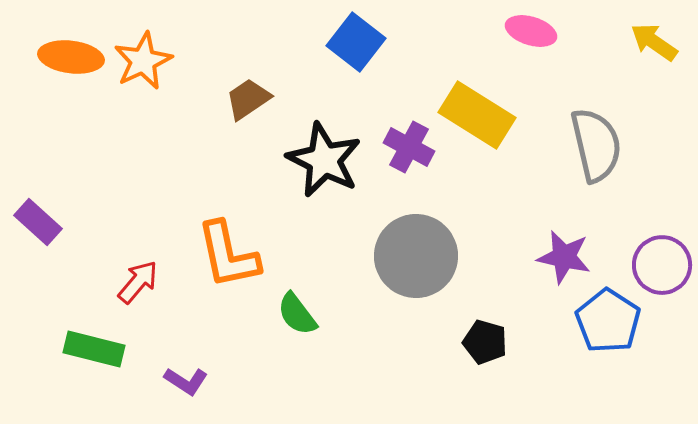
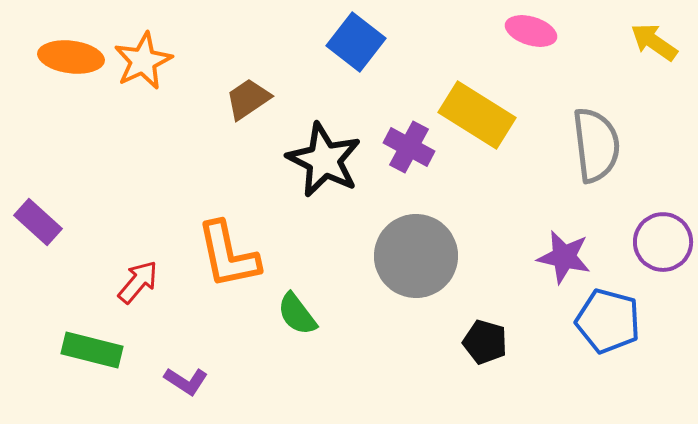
gray semicircle: rotated 6 degrees clockwise
purple circle: moved 1 px right, 23 px up
blue pentagon: rotated 18 degrees counterclockwise
green rectangle: moved 2 px left, 1 px down
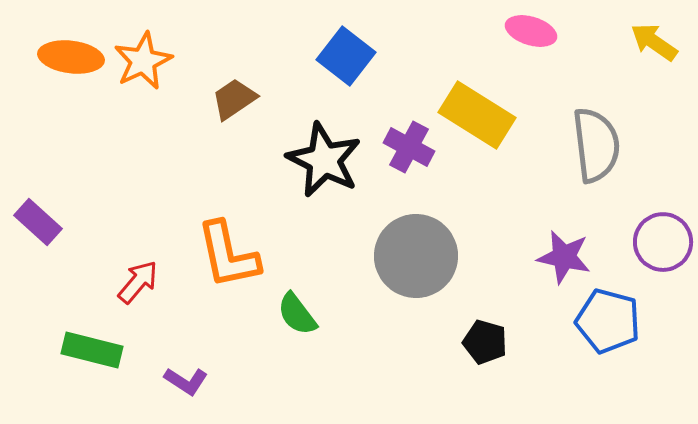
blue square: moved 10 px left, 14 px down
brown trapezoid: moved 14 px left
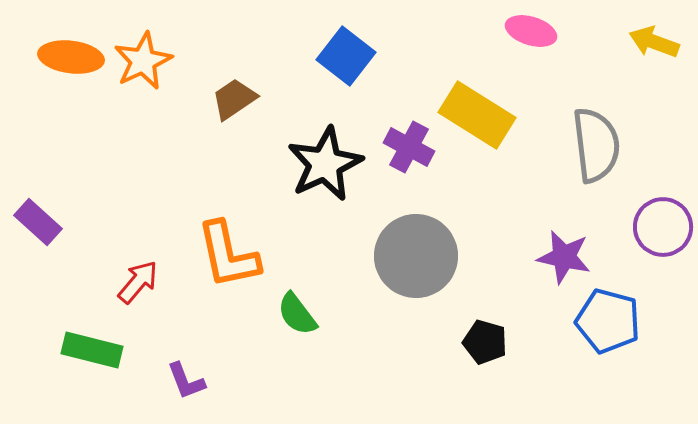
yellow arrow: rotated 15 degrees counterclockwise
black star: moved 1 px right, 4 px down; rotated 20 degrees clockwise
purple circle: moved 15 px up
purple L-shape: rotated 36 degrees clockwise
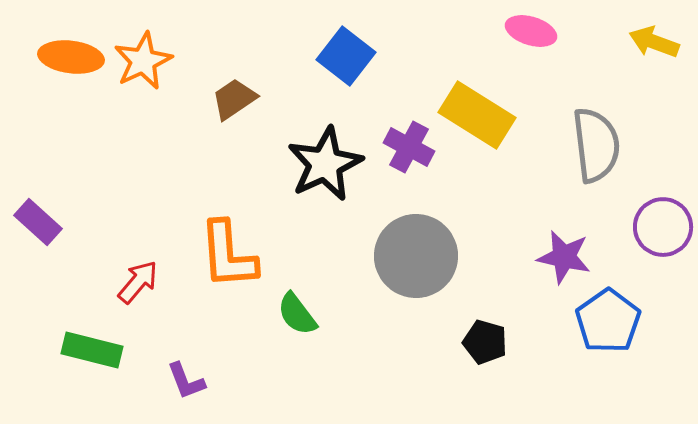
orange L-shape: rotated 8 degrees clockwise
blue pentagon: rotated 22 degrees clockwise
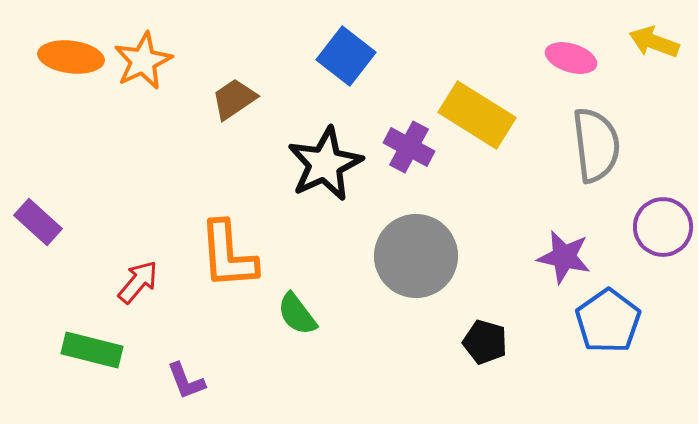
pink ellipse: moved 40 px right, 27 px down
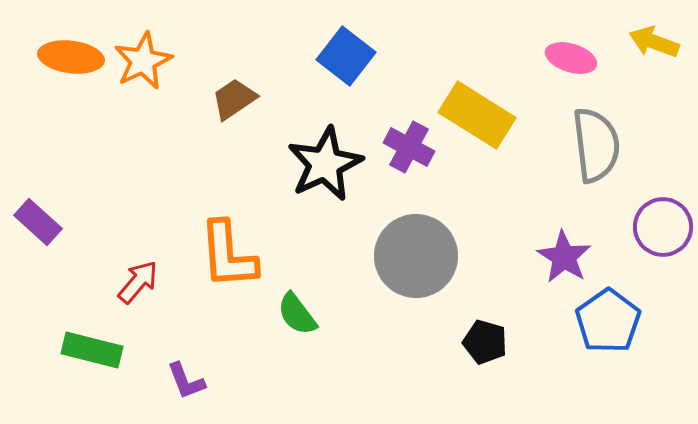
purple star: rotated 20 degrees clockwise
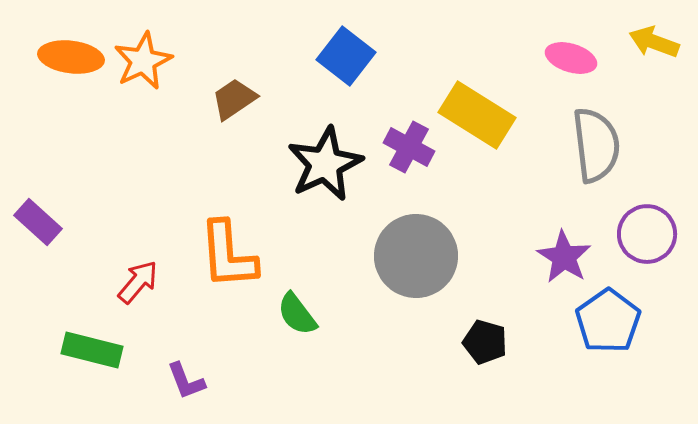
purple circle: moved 16 px left, 7 px down
